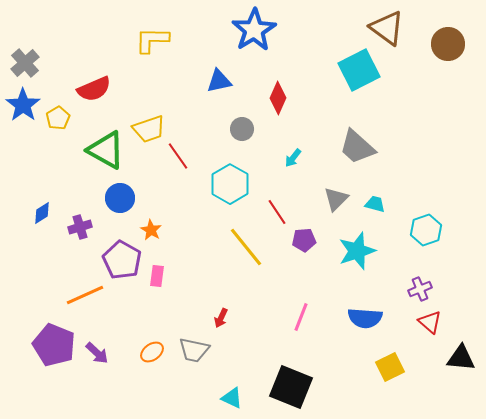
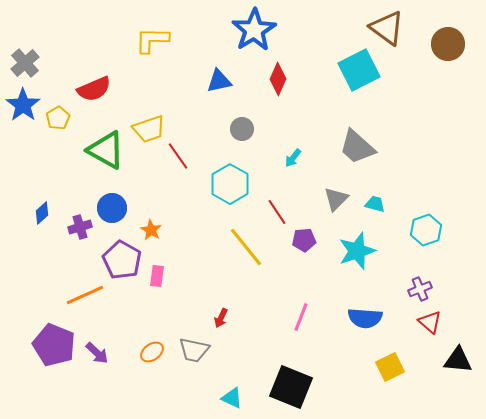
red diamond at (278, 98): moved 19 px up
blue circle at (120, 198): moved 8 px left, 10 px down
blue diamond at (42, 213): rotated 10 degrees counterclockwise
black triangle at (461, 358): moved 3 px left, 2 px down
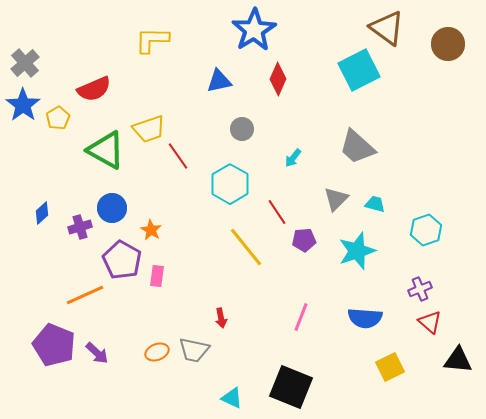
red arrow at (221, 318): rotated 36 degrees counterclockwise
orange ellipse at (152, 352): moved 5 px right; rotated 15 degrees clockwise
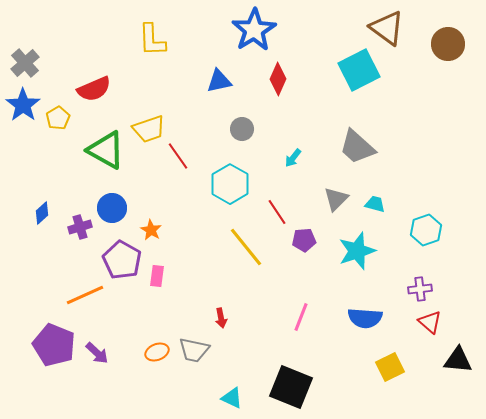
yellow L-shape at (152, 40): rotated 93 degrees counterclockwise
purple cross at (420, 289): rotated 15 degrees clockwise
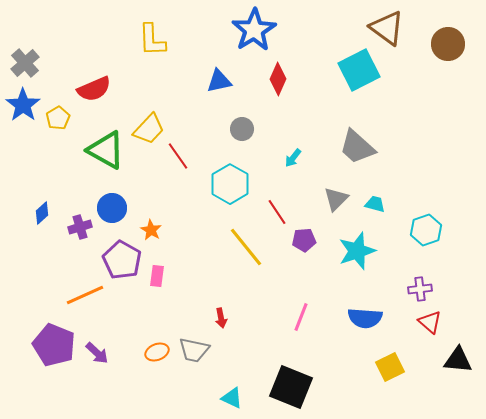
yellow trapezoid at (149, 129): rotated 28 degrees counterclockwise
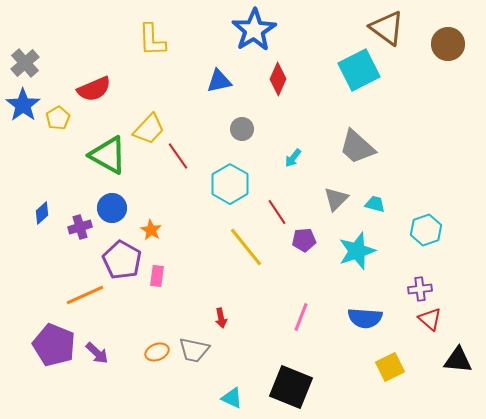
green triangle at (106, 150): moved 2 px right, 5 px down
red triangle at (430, 322): moved 3 px up
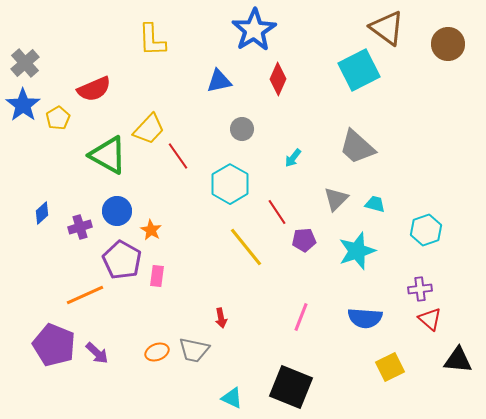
blue circle at (112, 208): moved 5 px right, 3 px down
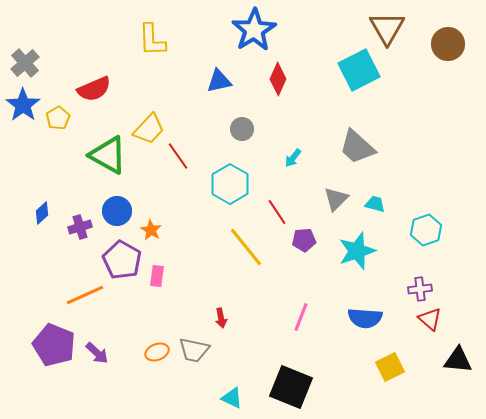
brown triangle at (387, 28): rotated 24 degrees clockwise
